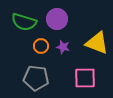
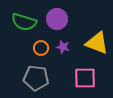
orange circle: moved 2 px down
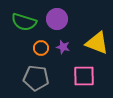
pink square: moved 1 px left, 2 px up
